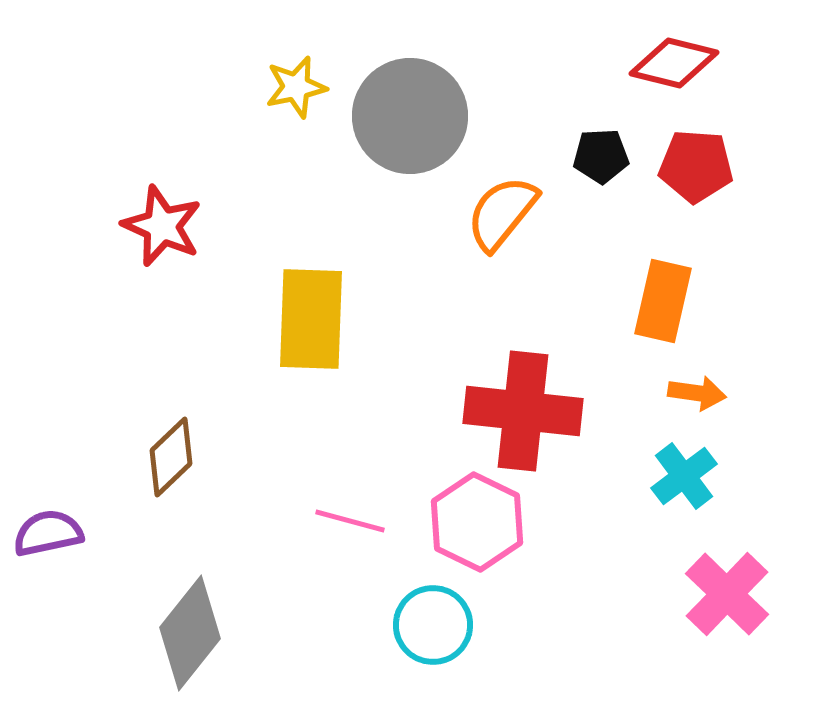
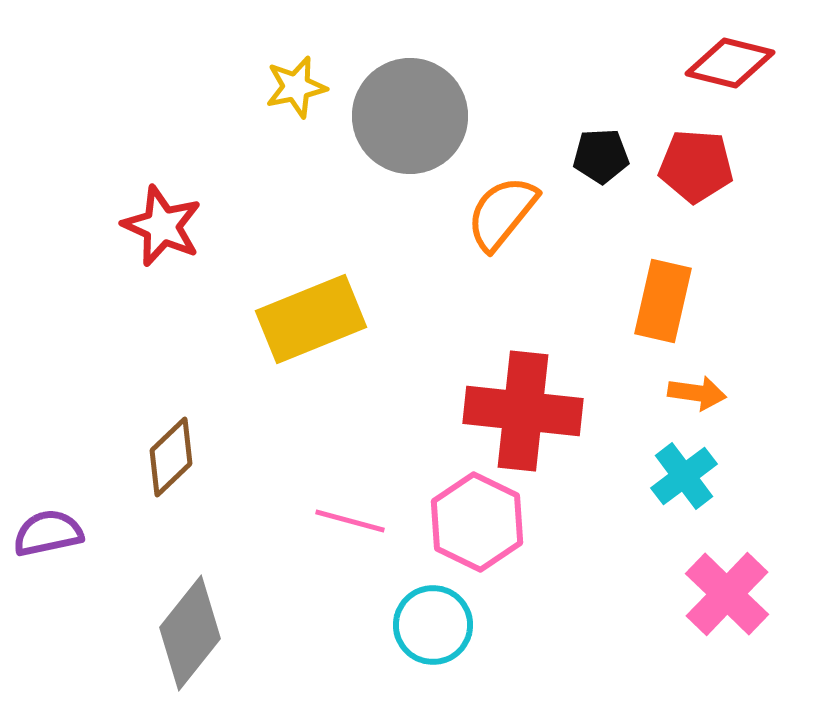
red diamond: moved 56 px right
yellow rectangle: rotated 66 degrees clockwise
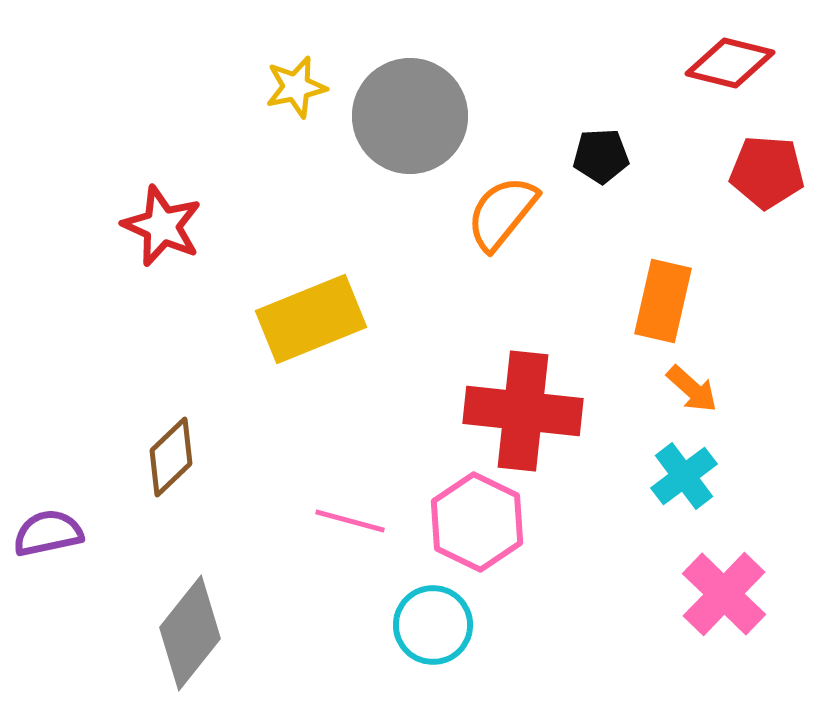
red pentagon: moved 71 px right, 6 px down
orange arrow: moved 5 px left, 4 px up; rotated 34 degrees clockwise
pink cross: moved 3 px left
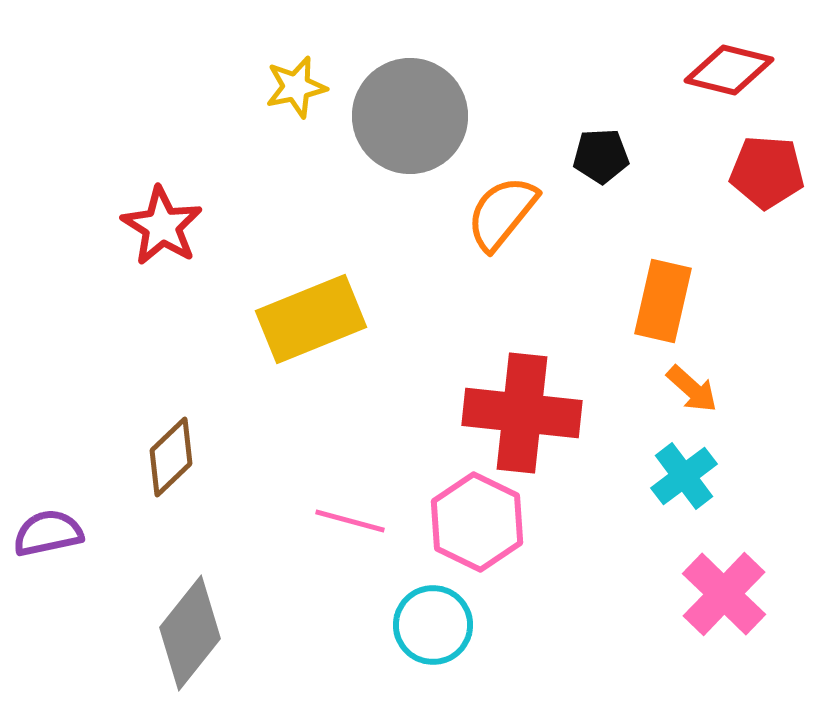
red diamond: moved 1 px left, 7 px down
red star: rotated 8 degrees clockwise
red cross: moved 1 px left, 2 px down
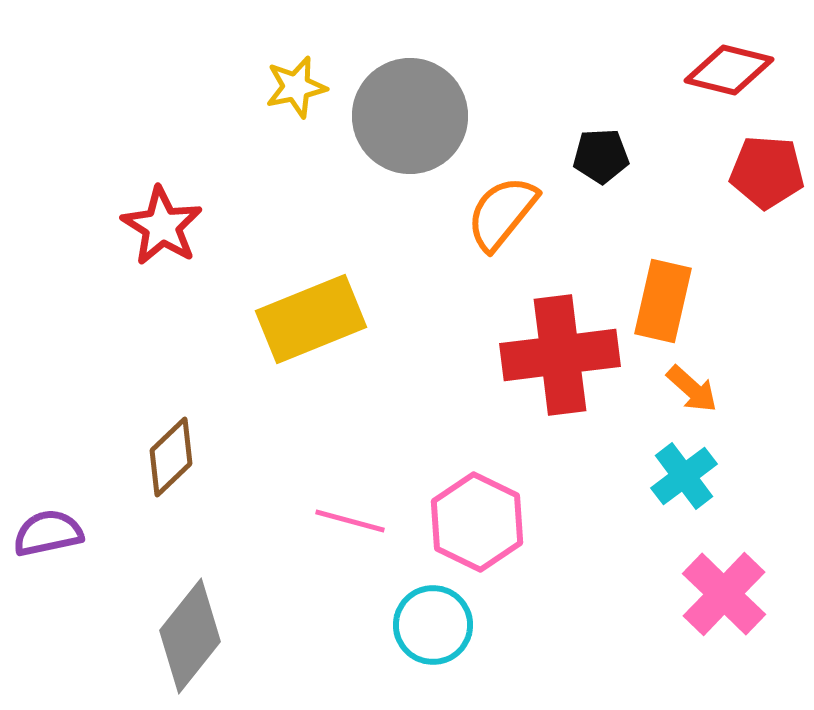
red cross: moved 38 px right, 58 px up; rotated 13 degrees counterclockwise
gray diamond: moved 3 px down
